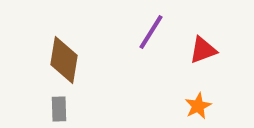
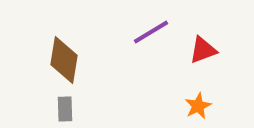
purple line: rotated 27 degrees clockwise
gray rectangle: moved 6 px right
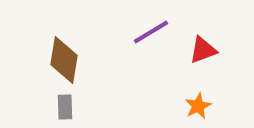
gray rectangle: moved 2 px up
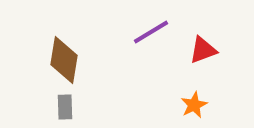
orange star: moved 4 px left, 1 px up
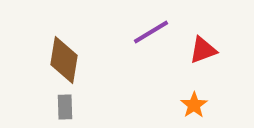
orange star: rotated 8 degrees counterclockwise
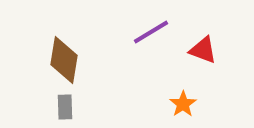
red triangle: rotated 40 degrees clockwise
orange star: moved 11 px left, 1 px up
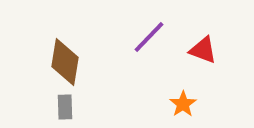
purple line: moved 2 px left, 5 px down; rotated 15 degrees counterclockwise
brown diamond: moved 1 px right, 2 px down
